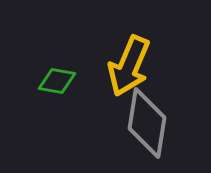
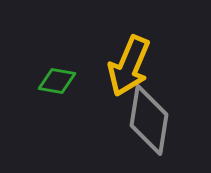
gray diamond: moved 2 px right, 3 px up
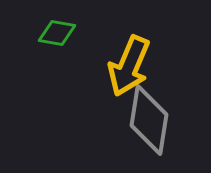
green diamond: moved 48 px up
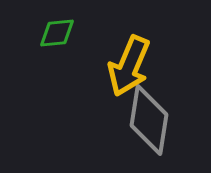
green diamond: rotated 15 degrees counterclockwise
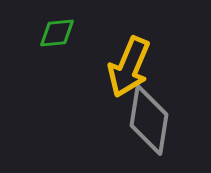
yellow arrow: moved 1 px down
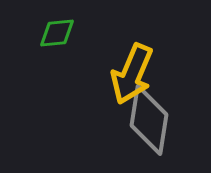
yellow arrow: moved 3 px right, 7 px down
